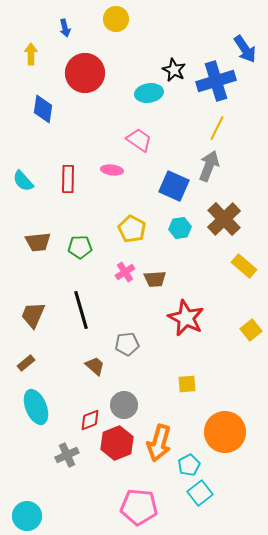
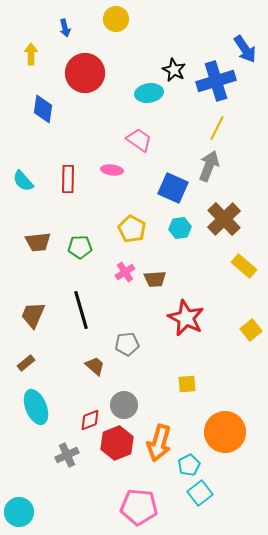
blue square at (174, 186): moved 1 px left, 2 px down
cyan circle at (27, 516): moved 8 px left, 4 px up
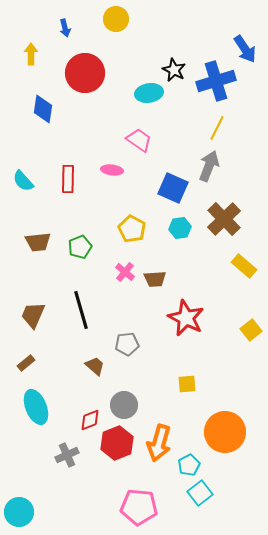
green pentagon at (80, 247): rotated 20 degrees counterclockwise
pink cross at (125, 272): rotated 18 degrees counterclockwise
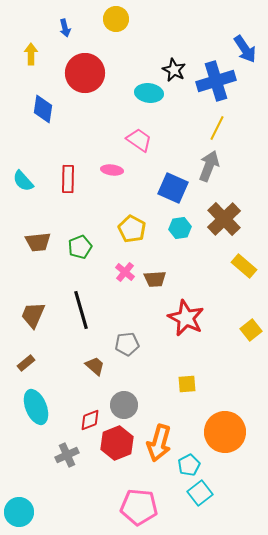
cyan ellipse at (149, 93): rotated 16 degrees clockwise
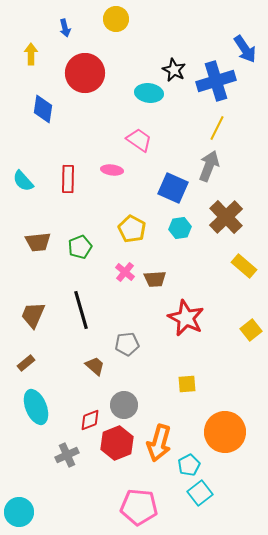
brown cross at (224, 219): moved 2 px right, 2 px up
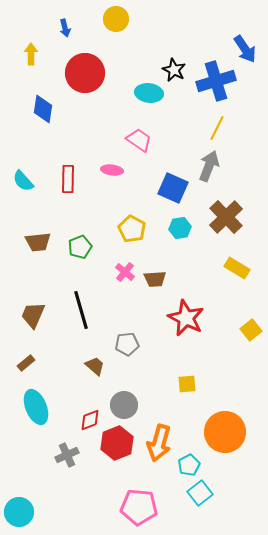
yellow rectangle at (244, 266): moved 7 px left, 2 px down; rotated 10 degrees counterclockwise
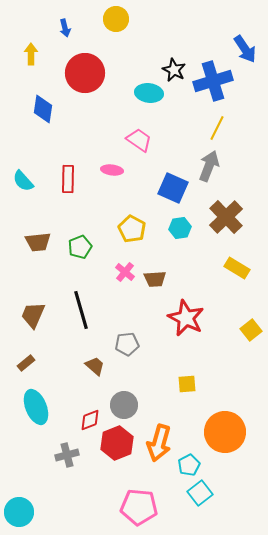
blue cross at (216, 81): moved 3 px left
gray cross at (67, 455): rotated 10 degrees clockwise
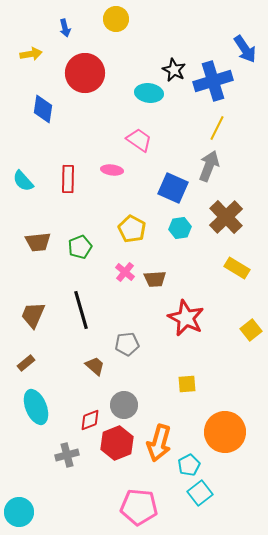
yellow arrow at (31, 54): rotated 80 degrees clockwise
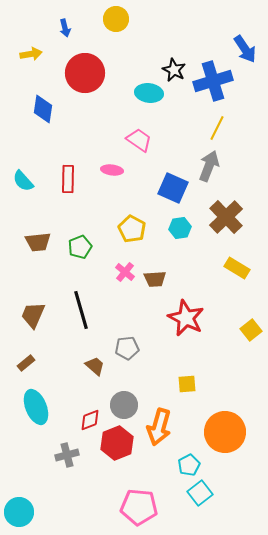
gray pentagon at (127, 344): moved 4 px down
orange arrow at (159, 443): moved 16 px up
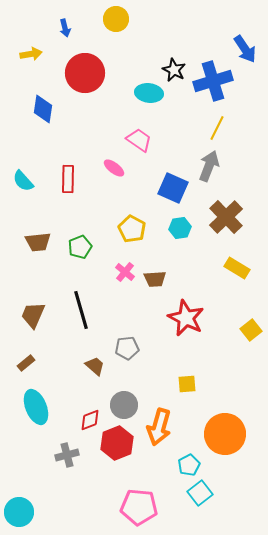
pink ellipse at (112, 170): moved 2 px right, 2 px up; rotated 30 degrees clockwise
orange circle at (225, 432): moved 2 px down
